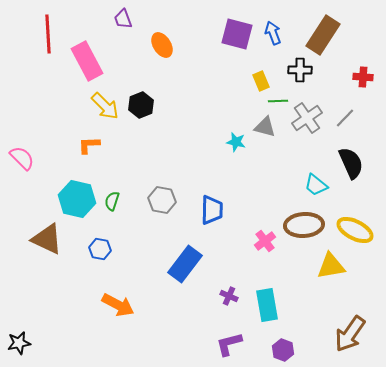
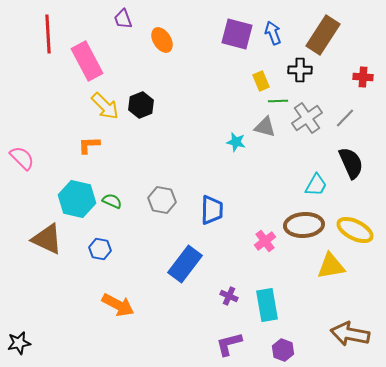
orange ellipse: moved 5 px up
cyan trapezoid: rotated 100 degrees counterclockwise
green semicircle: rotated 96 degrees clockwise
brown arrow: rotated 66 degrees clockwise
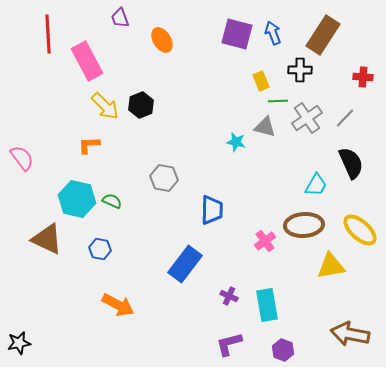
purple trapezoid: moved 3 px left, 1 px up
pink semicircle: rotated 8 degrees clockwise
gray hexagon: moved 2 px right, 22 px up
yellow ellipse: moved 5 px right; rotated 15 degrees clockwise
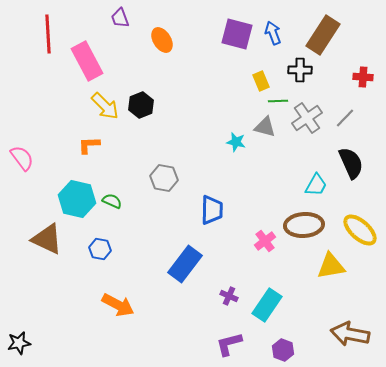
cyan rectangle: rotated 44 degrees clockwise
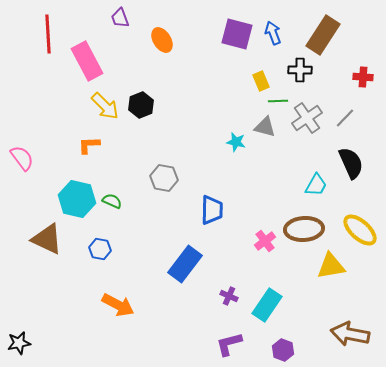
brown ellipse: moved 4 px down
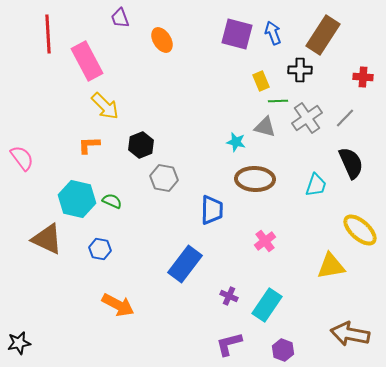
black hexagon: moved 40 px down
cyan trapezoid: rotated 10 degrees counterclockwise
brown ellipse: moved 49 px left, 50 px up; rotated 6 degrees clockwise
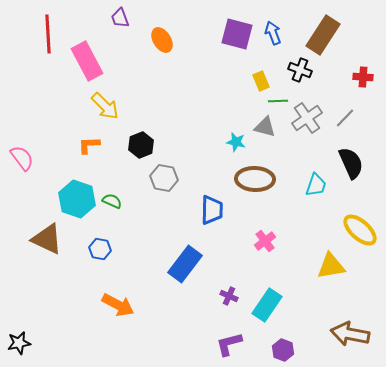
black cross: rotated 20 degrees clockwise
cyan hexagon: rotated 6 degrees clockwise
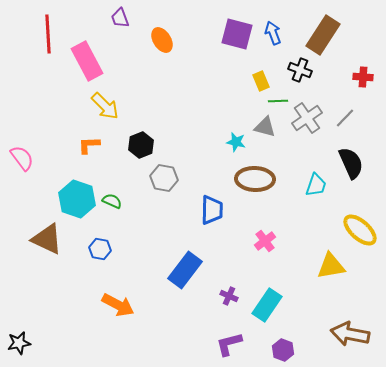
blue rectangle: moved 6 px down
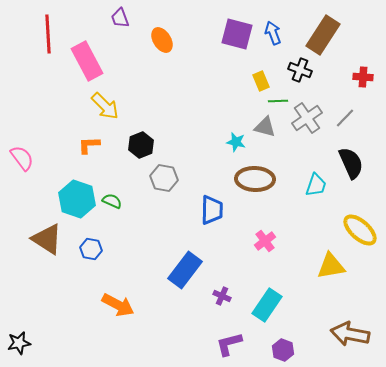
brown triangle: rotated 8 degrees clockwise
blue hexagon: moved 9 px left
purple cross: moved 7 px left
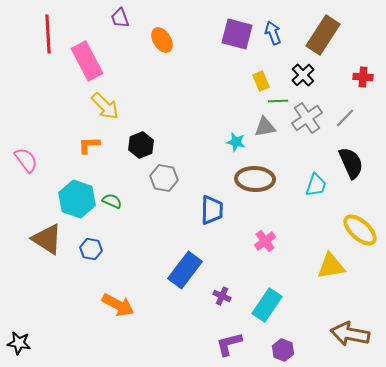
black cross: moved 3 px right, 5 px down; rotated 25 degrees clockwise
gray triangle: rotated 25 degrees counterclockwise
pink semicircle: moved 4 px right, 2 px down
black star: rotated 20 degrees clockwise
